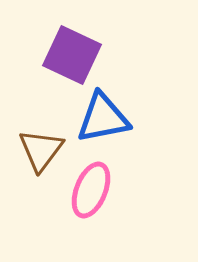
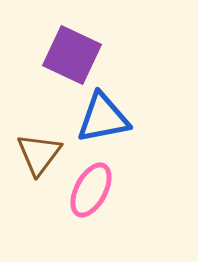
brown triangle: moved 2 px left, 4 px down
pink ellipse: rotated 6 degrees clockwise
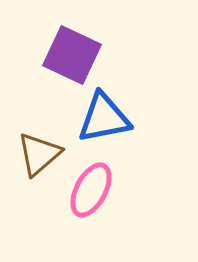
blue triangle: moved 1 px right
brown triangle: rotated 12 degrees clockwise
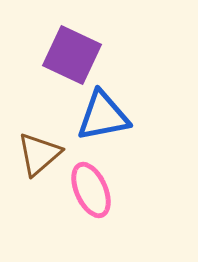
blue triangle: moved 1 px left, 2 px up
pink ellipse: rotated 52 degrees counterclockwise
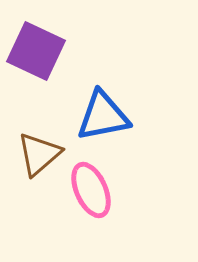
purple square: moved 36 px left, 4 px up
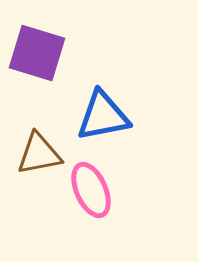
purple square: moved 1 px right, 2 px down; rotated 8 degrees counterclockwise
brown triangle: rotated 30 degrees clockwise
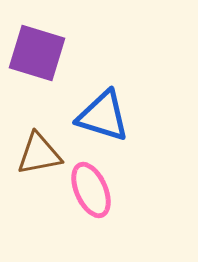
blue triangle: rotated 28 degrees clockwise
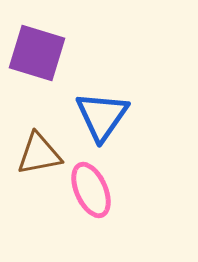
blue triangle: moved 1 px left; rotated 48 degrees clockwise
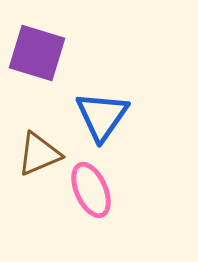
brown triangle: rotated 12 degrees counterclockwise
